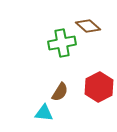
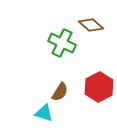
brown diamond: moved 3 px right, 1 px up
green cross: rotated 36 degrees clockwise
cyan triangle: rotated 12 degrees clockwise
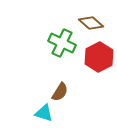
brown diamond: moved 2 px up
red hexagon: moved 30 px up
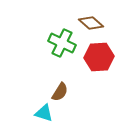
red hexagon: rotated 24 degrees clockwise
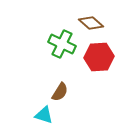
green cross: moved 1 px down
cyan triangle: moved 2 px down
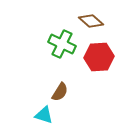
brown diamond: moved 2 px up
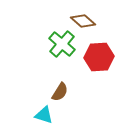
brown diamond: moved 8 px left
green cross: rotated 16 degrees clockwise
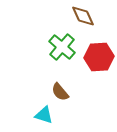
brown diamond: moved 5 px up; rotated 25 degrees clockwise
green cross: moved 3 px down
brown semicircle: rotated 108 degrees clockwise
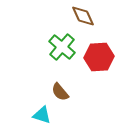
cyan triangle: moved 2 px left
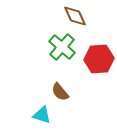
brown diamond: moved 8 px left
red hexagon: moved 2 px down
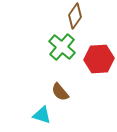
brown diamond: rotated 60 degrees clockwise
